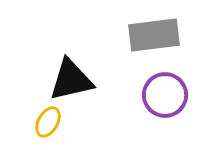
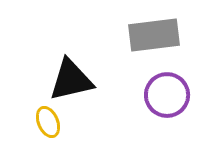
purple circle: moved 2 px right
yellow ellipse: rotated 52 degrees counterclockwise
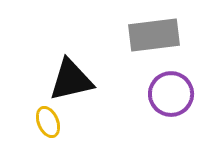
purple circle: moved 4 px right, 1 px up
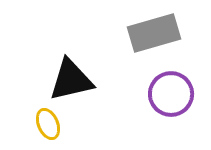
gray rectangle: moved 2 px up; rotated 9 degrees counterclockwise
yellow ellipse: moved 2 px down
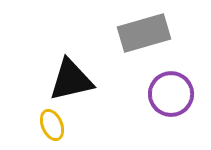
gray rectangle: moved 10 px left
yellow ellipse: moved 4 px right, 1 px down
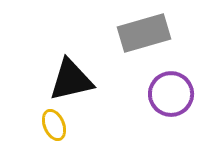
yellow ellipse: moved 2 px right
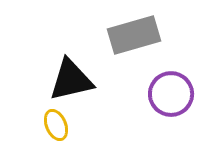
gray rectangle: moved 10 px left, 2 px down
yellow ellipse: moved 2 px right
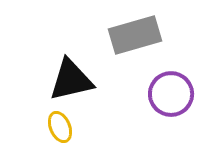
gray rectangle: moved 1 px right
yellow ellipse: moved 4 px right, 2 px down
